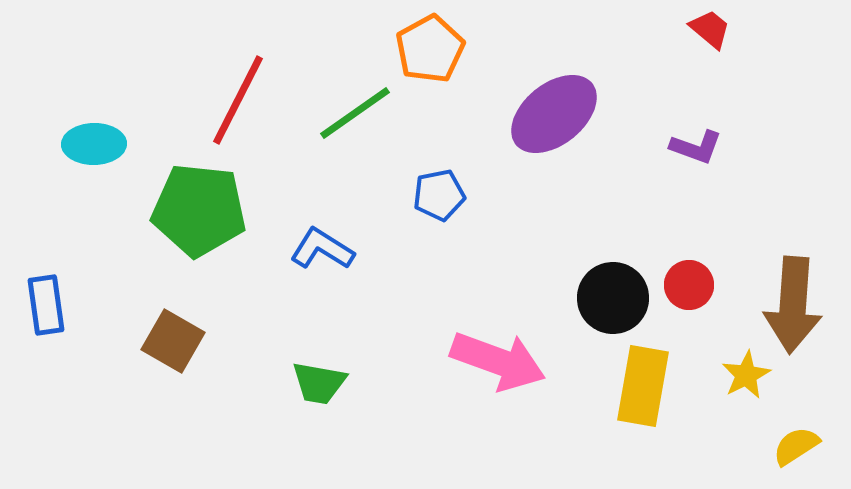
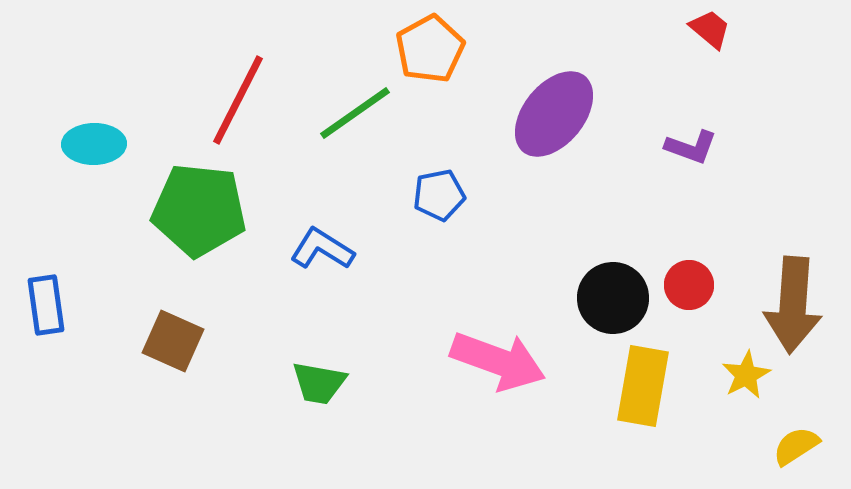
purple ellipse: rotated 12 degrees counterclockwise
purple L-shape: moved 5 px left
brown square: rotated 6 degrees counterclockwise
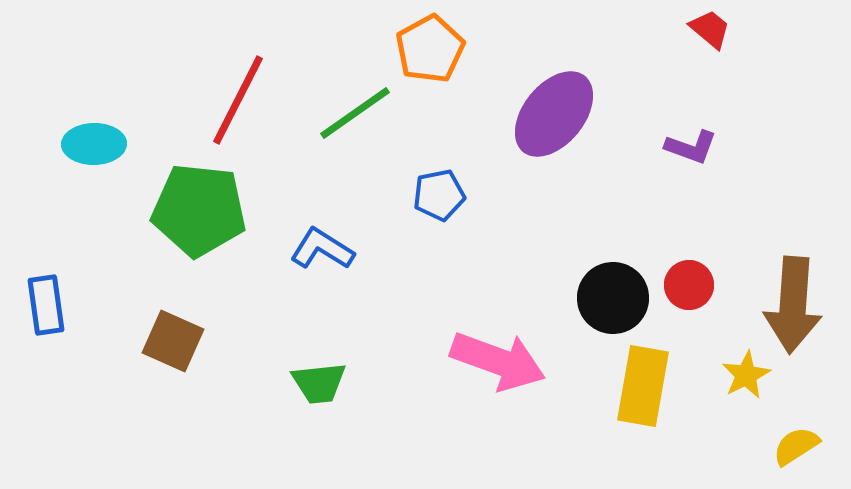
green trapezoid: rotated 16 degrees counterclockwise
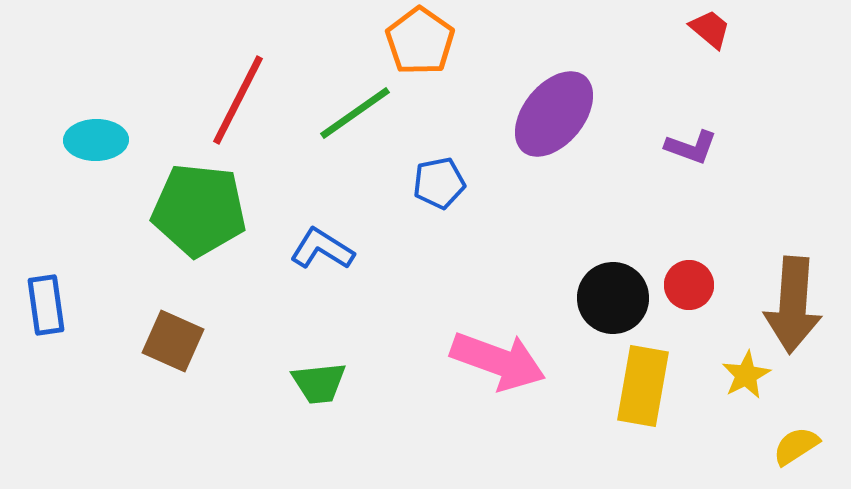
orange pentagon: moved 10 px left, 8 px up; rotated 8 degrees counterclockwise
cyan ellipse: moved 2 px right, 4 px up
blue pentagon: moved 12 px up
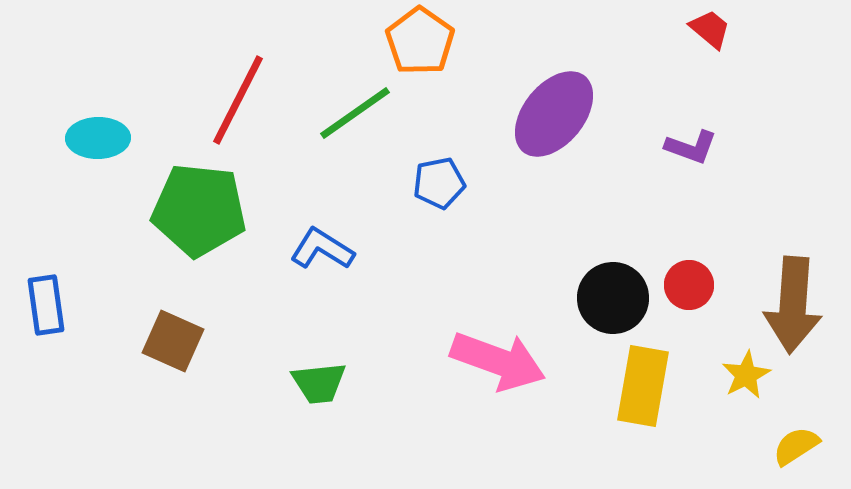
cyan ellipse: moved 2 px right, 2 px up
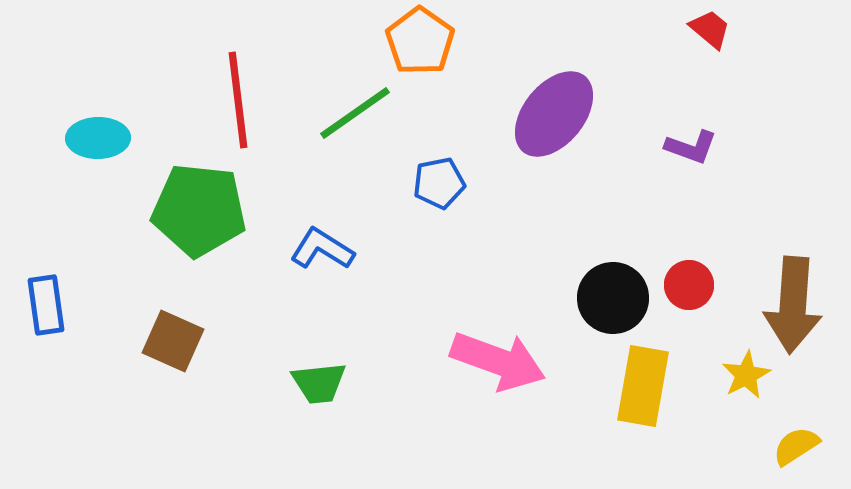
red line: rotated 34 degrees counterclockwise
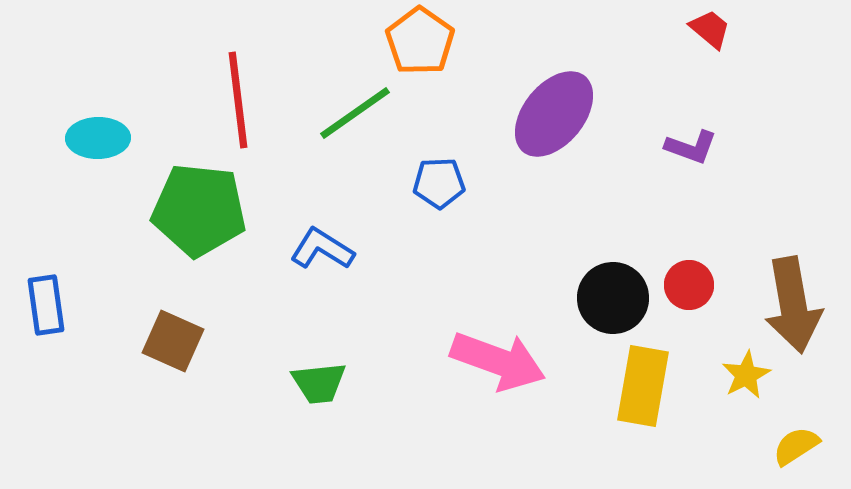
blue pentagon: rotated 9 degrees clockwise
brown arrow: rotated 14 degrees counterclockwise
